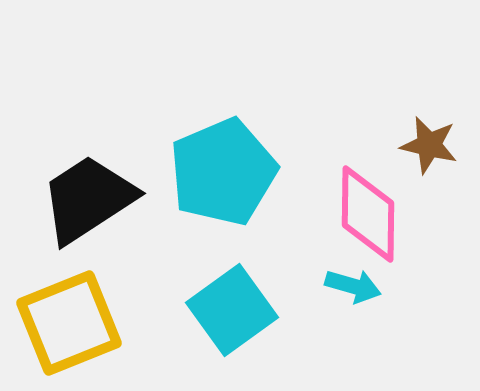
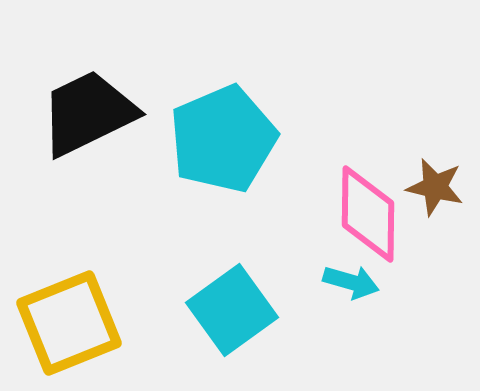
brown star: moved 6 px right, 42 px down
cyan pentagon: moved 33 px up
black trapezoid: moved 86 px up; rotated 7 degrees clockwise
cyan arrow: moved 2 px left, 4 px up
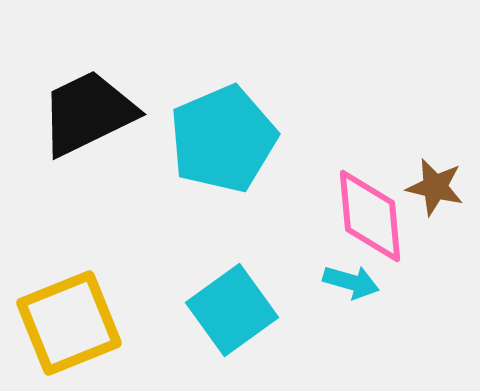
pink diamond: moved 2 px right, 2 px down; rotated 6 degrees counterclockwise
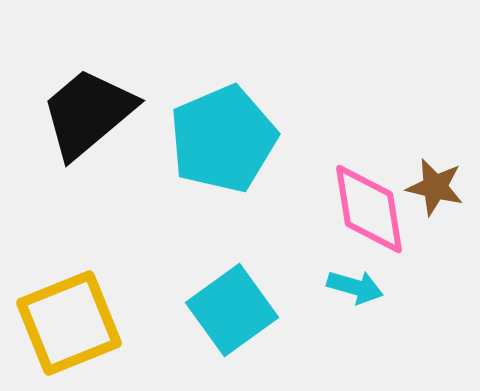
black trapezoid: rotated 14 degrees counterclockwise
pink diamond: moved 1 px left, 7 px up; rotated 4 degrees counterclockwise
cyan arrow: moved 4 px right, 5 px down
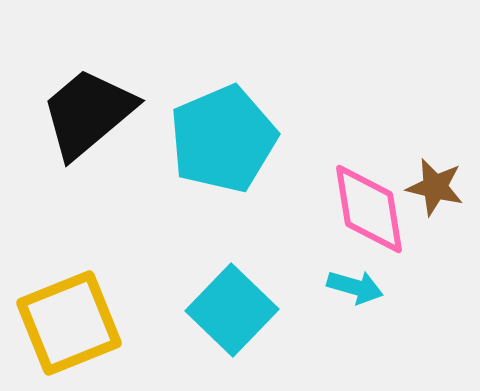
cyan square: rotated 10 degrees counterclockwise
